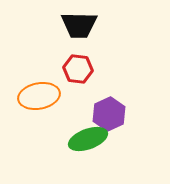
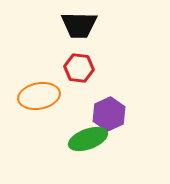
red hexagon: moved 1 px right, 1 px up
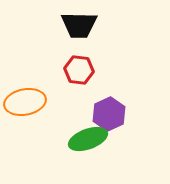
red hexagon: moved 2 px down
orange ellipse: moved 14 px left, 6 px down
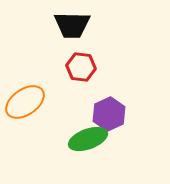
black trapezoid: moved 7 px left
red hexagon: moved 2 px right, 3 px up
orange ellipse: rotated 24 degrees counterclockwise
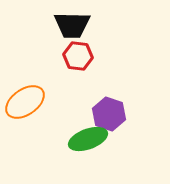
red hexagon: moved 3 px left, 11 px up
purple hexagon: rotated 16 degrees counterclockwise
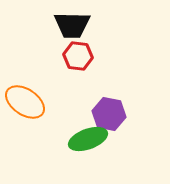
orange ellipse: rotated 69 degrees clockwise
purple hexagon: rotated 8 degrees counterclockwise
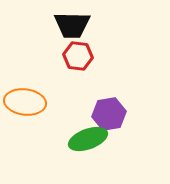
orange ellipse: rotated 27 degrees counterclockwise
purple hexagon: rotated 20 degrees counterclockwise
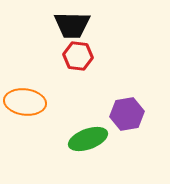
purple hexagon: moved 18 px right
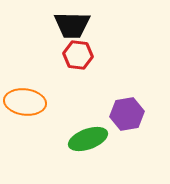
red hexagon: moved 1 px up
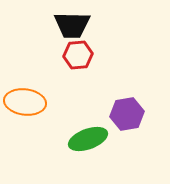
red hexagon: rotated 12 degrees counterclockwise
